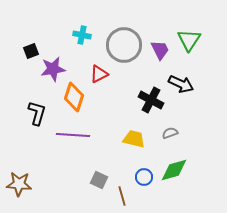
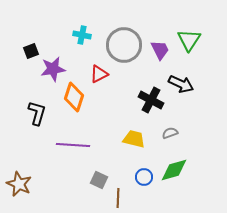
purple line: moved 10 px down
brown star: rotated 20 degrees clockwise
brown line: moved 4 px left, 2 px down; rotated 18 degrees clockwise
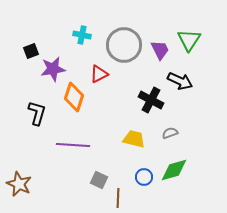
black arrow: moved 1 px left, 3 px up
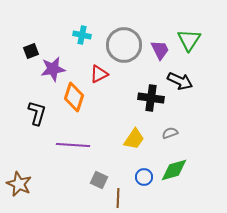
black cross: moved 2 px up; rotated 20 degrees counterclockwise
yellow trapezoid: rotated 110 degrees clockwise
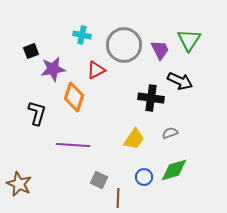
red triangle: moved 3 px left, 4 px up
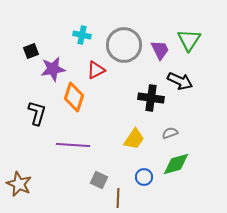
green diamond: moved 2 px right, 6 px up
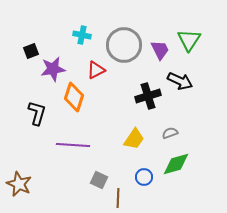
black cross: moved 3 px left, 2 px up; rotated 25 degrees counterclockwise
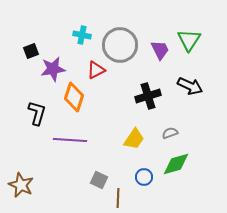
gray circle: moved 4 px left
black arrow: moved 10 px right, 5 px down
purple line: moved 3 px left, 5 px up
brown star: moved 2 px right, 1 px down
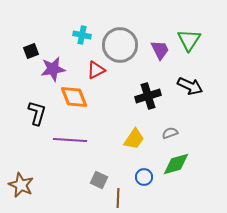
orange diamond: rotated 40 degrees counterclockwise
